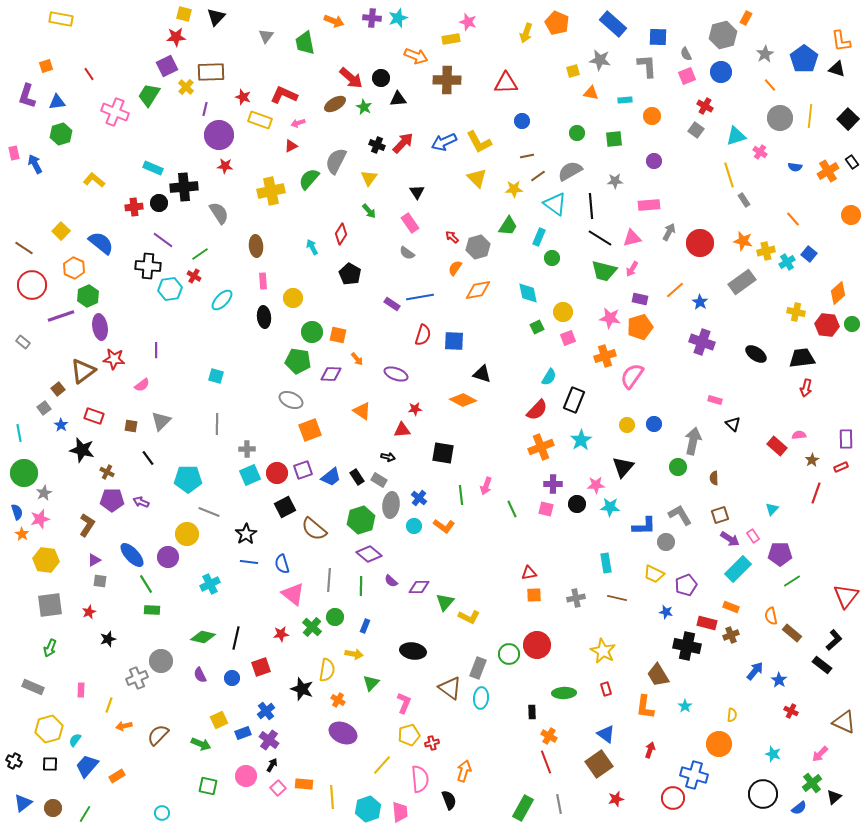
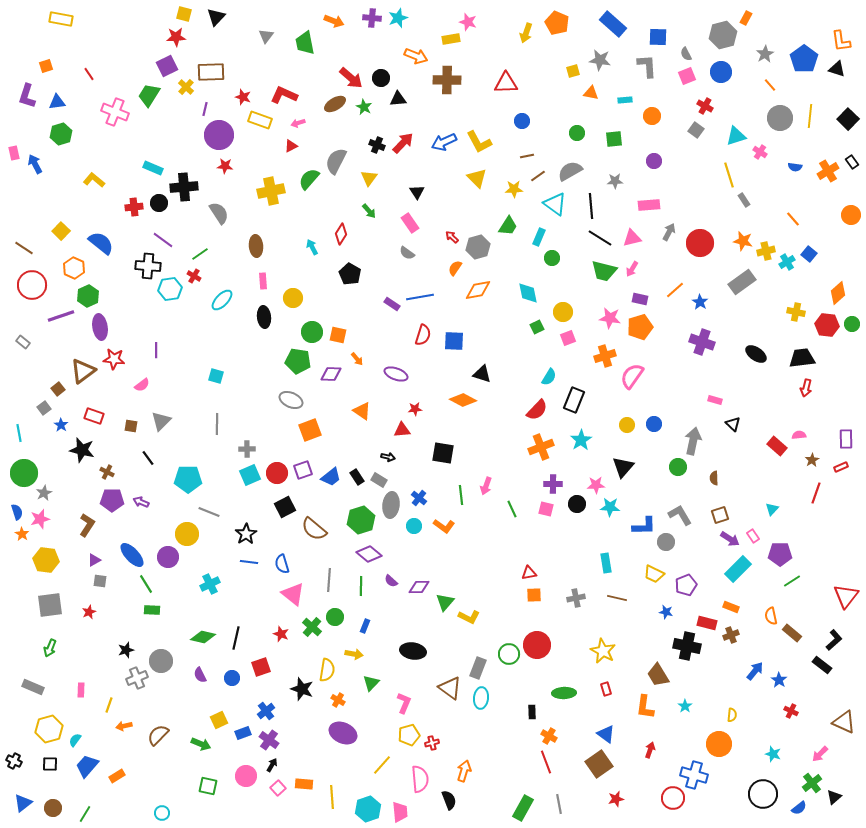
red star at (281, 634): rotated 28 degrees clockwise
black star at (108, 639): moved 18 px right, 11 px down
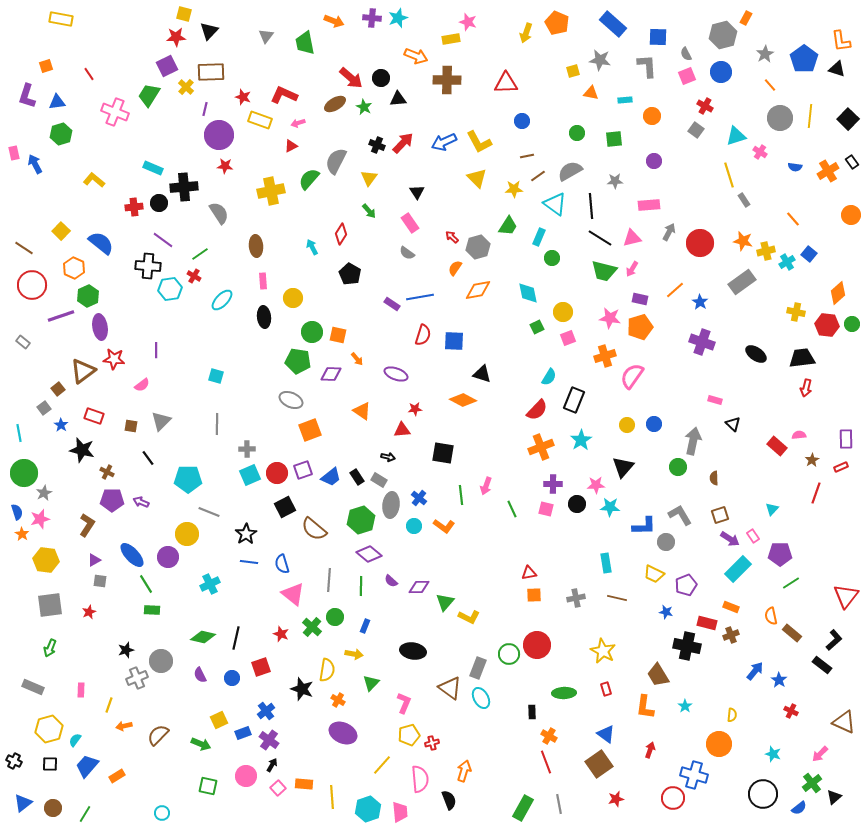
black triangle at (216, 17): moved 7 px left, 14 px down
green line at (792, 581): moved 1 px left, 2 px down
cyan ellipse at (481, 698): rotated 35 degrees counterclockwise
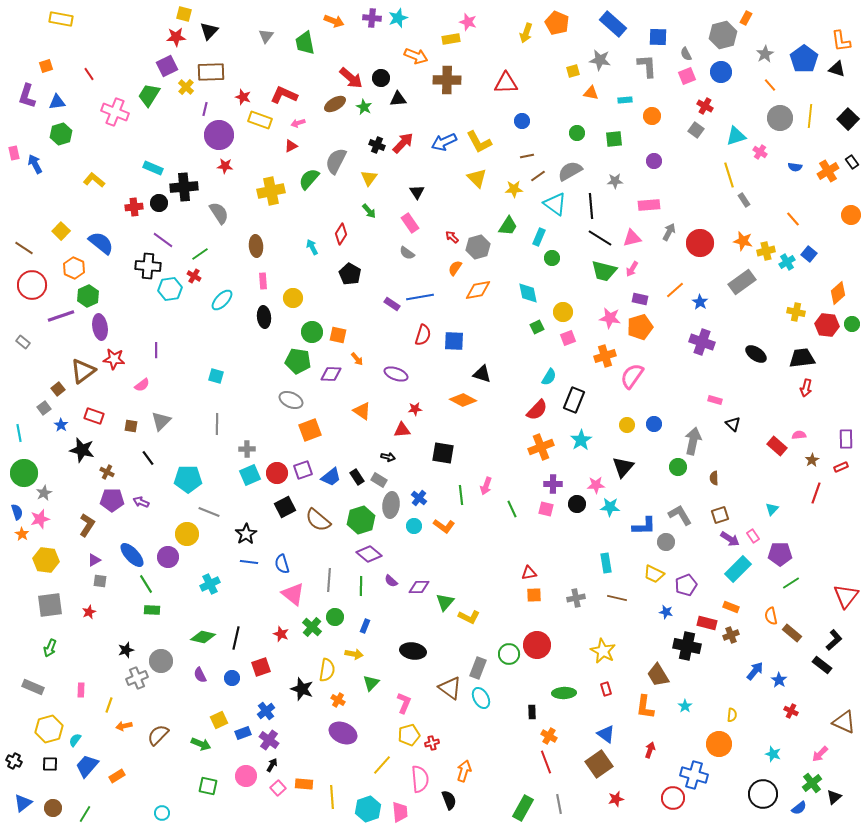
brown semicircle at (314, 529): moved 4 px right, 9 px up
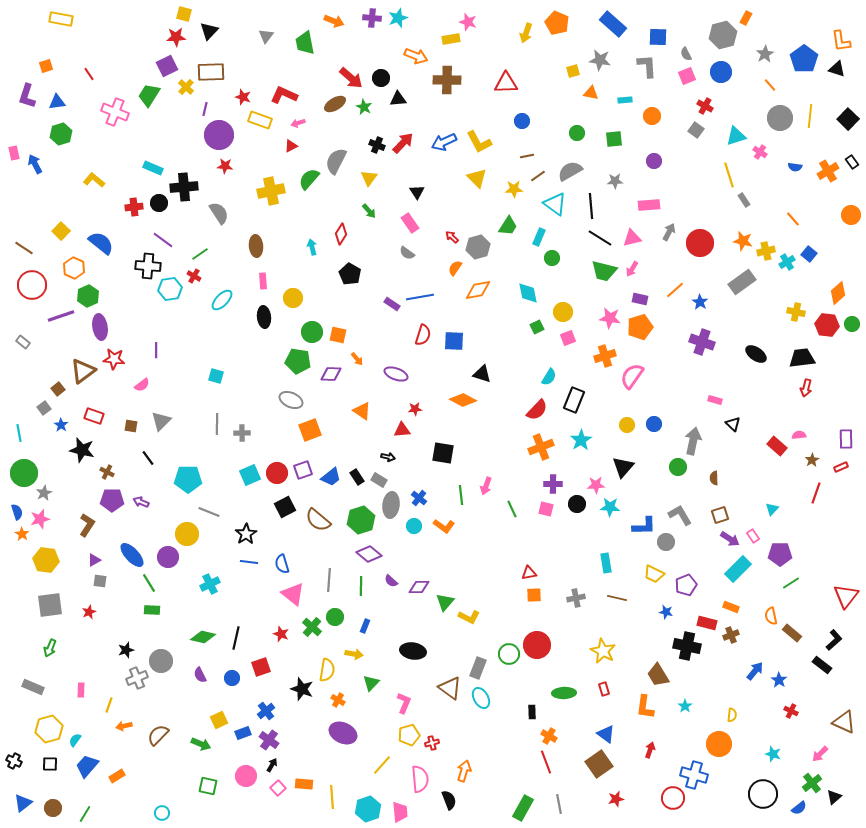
cyan arrow at (312, 247): rotated 14 degrees clockwise
gray cross at (247, 449): moved 5 px left, 16 px up
green line at (146, 584): moved 3 px right, 1 px up
red rectangle at (606, 689): moved 2 px left
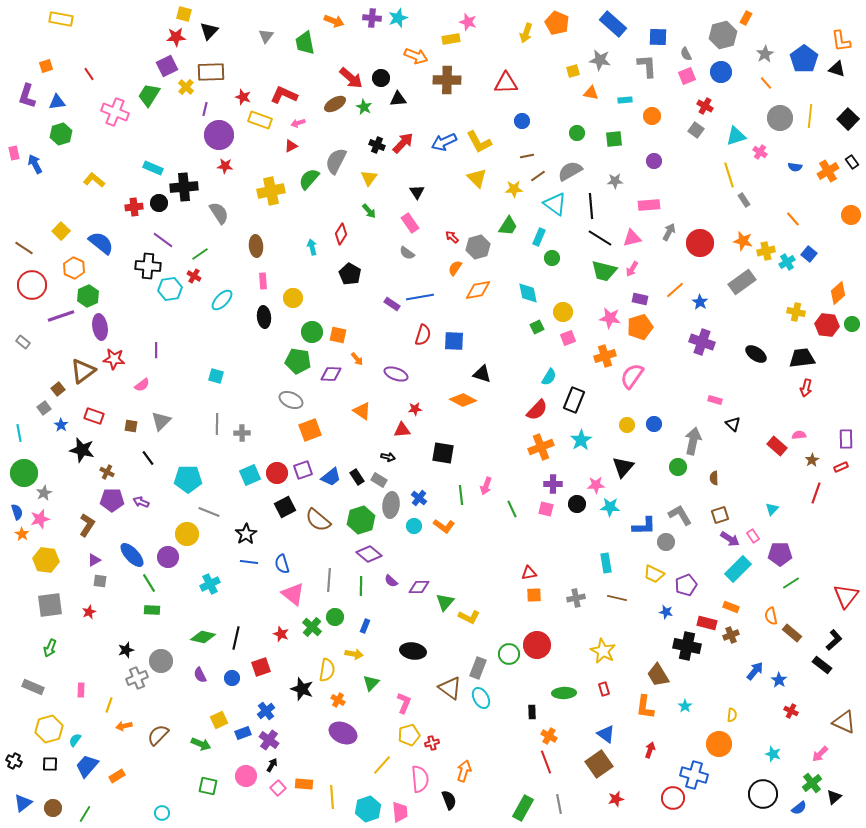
orange line at (770, 85): moved 4 px left, 2 px up
